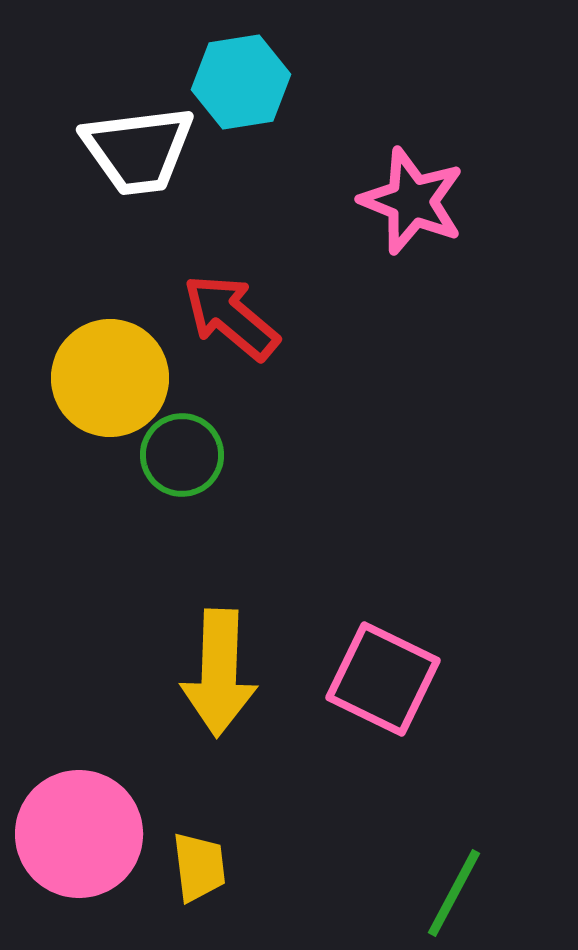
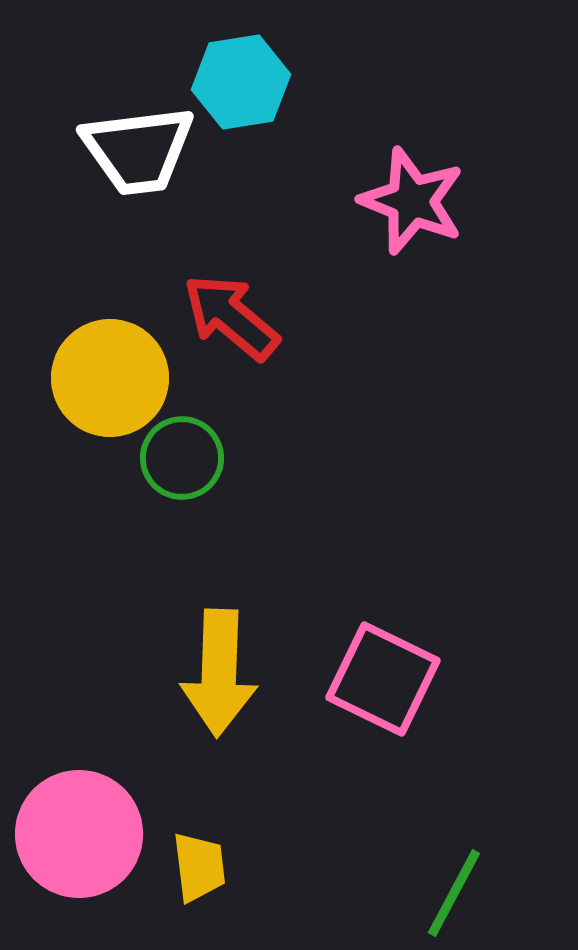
green circle: moved 3 px down
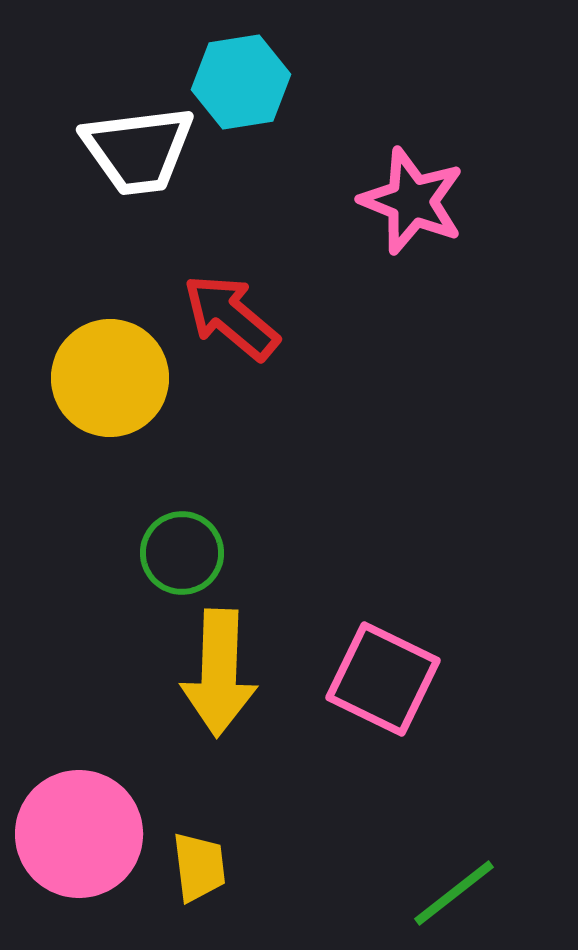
green circle: moved 95 px down
green line: rotated 24 degrees clockwise
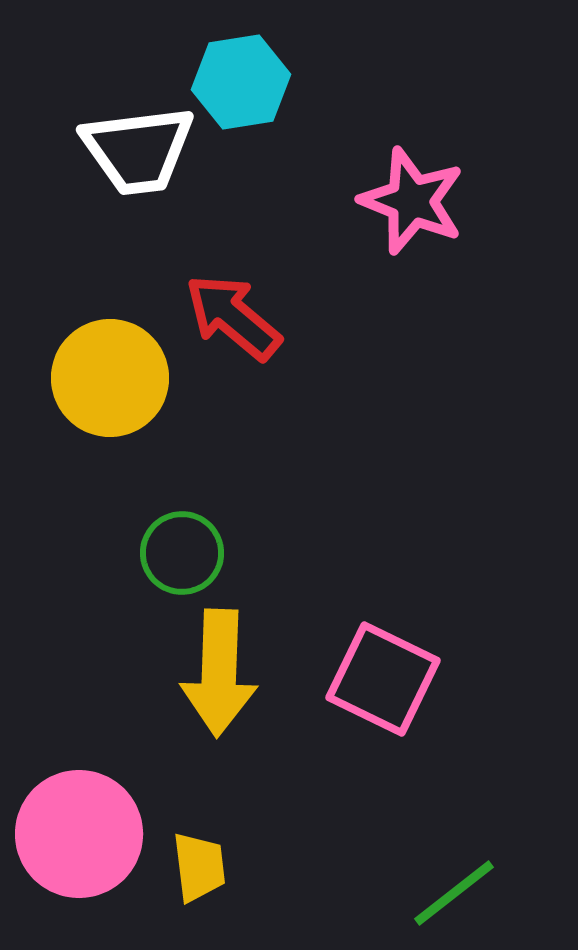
red arrow: moved 2 px right
